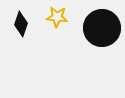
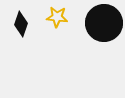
black circle: moved 2 px right, 5 px up
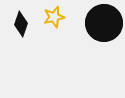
yellow star: moved 3 px left; rotated 20 degrees counterclockwise
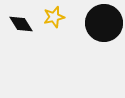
black diamond: rotated 50 degrees counterclockwise
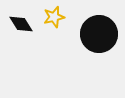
black circle: moved 5 px left, 11 px down
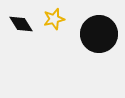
yellow star: moved 2 px down
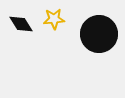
yellow star: rotated 10 degrees clockwise
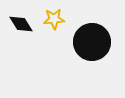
black circle: moved 7 px left, 8 px down
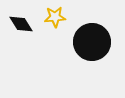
yellow star: moved 1 px right, 2 px up
